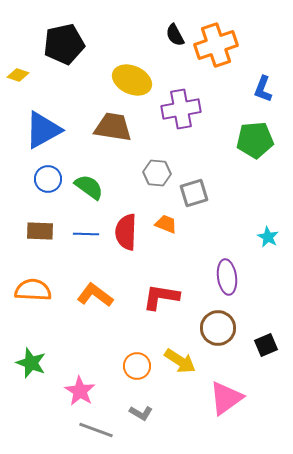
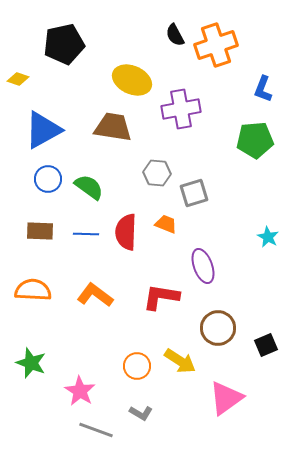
yellow diamond: moved 4 px down
purple ellipse: moved 24 px left, 11 px up; rotated 12 degrees counterclockwise
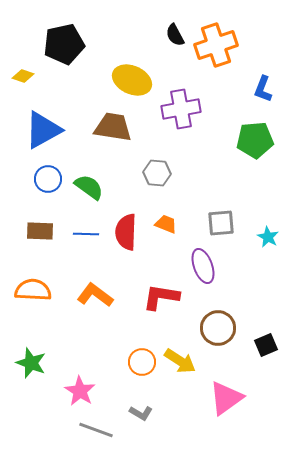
yellow diamond: moved 5 px right, 3 px up
gray square: moved 27 px right, 30 px down; rotated 12 degrees clockwise
orange circle: moved 5 px right, 4 px up
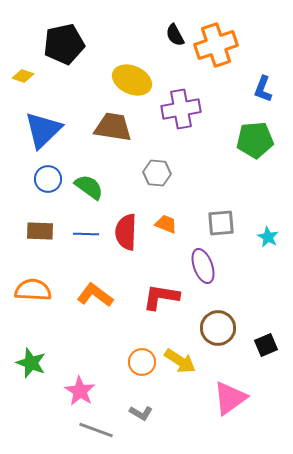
blue triangle: rotated 15 degrees counterclockwise
pink triangle: moved 4 px right
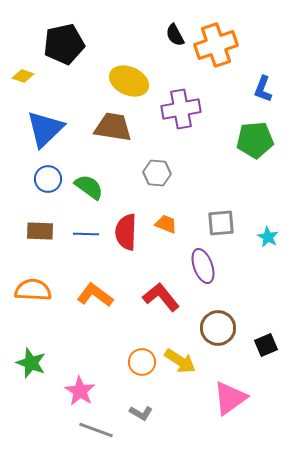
yellow ellipse: moved 3 px left, 1 px down
blue triangle: moved 2 px right, 1 px up
red L-shape: rotated 42 degrees clockwise
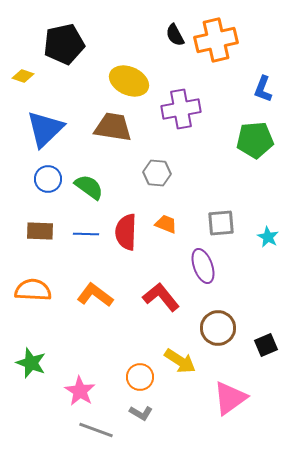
orange cross: moved 5 px up; rotated 6 degrees clockwise
orange circle: moved 2 px left, 15 px down
